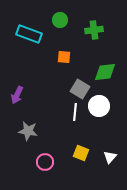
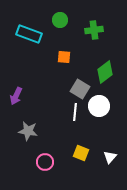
green diamond: rotated 30 degrees counterclockwise
purple arrow: moved 1 px left, 1 px down
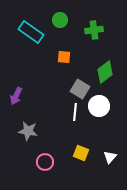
cyan rectangle: moved 2 px right, 2 px up; rotated 15 degrees clockwise
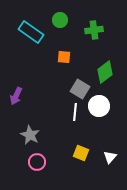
gray star: moved 2 px right, 4 px down; rotated 18 degrees clockwise
pink circle: moved 8 px left
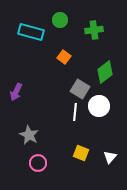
cyan rectangle: rotated 20 degrees counterclockwise
orange square: rotated 32 degrees clockwise
purple arrow: moved 4 px up
gray star: moved 1 px left
pink circle: moved 1 px right, 1 px down
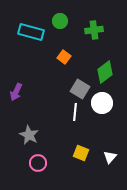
green circle: moved 1 px down
white circle: moved 3 px right, 3 px up
